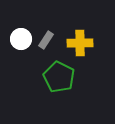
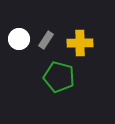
white circle: moved 2 px left
green pentagon: rotated 12 degrees counterclockwise
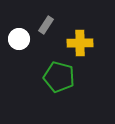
gray rectangle: moved 15 px up
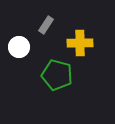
white circle: moved 8 px down
green pentagon: moved 2 px left, 2 px up
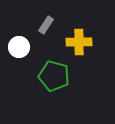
yellow cross: moved 1 px left, 1 px up
green pentagon: moved 3 px left, 1 px down
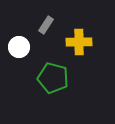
green pentagon: moved 1 px left, 2 px down
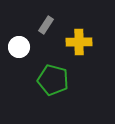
green pentagon: moved 2 px down
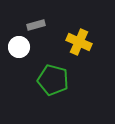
gray rectangle: moved 10 px left; rotated 42 degrees clockwise
yellow cross: rotated 25 degrees clockwise
